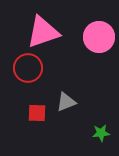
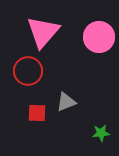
pink triangle: rotated 30 degrees counterclockwise
red circle: moved 3 px down
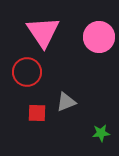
pink triangle: rotated 15 degrees counterclockwise
red circle: moved 1 px left, 1 px down
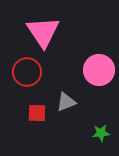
pink circle: moved 33 px down
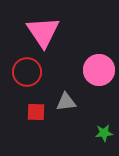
gray triangle: rotated 15 degrees clockwise
red square: moved 1 px left, 1 px up
green star: moved 3 px right
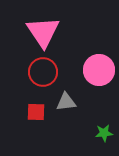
red circle: moved 16 px right
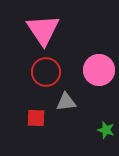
pink triangle: moved 2 px up
red circle: moved 3 px right
red square: moved 6 px down
green star: moved 2 px right, 3 px up; rotated 24 degrees clockwise
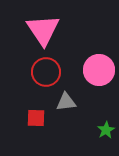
green star: rotated 24 degrees clockwise
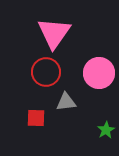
pink triangle: moved 11 px right, 3 px down; rotated 9 degrees clockwise
pink circle: moved 3 px down
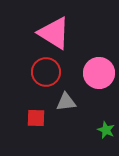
pink triangle: rotated 33 degrees counterclockwise
green star: rotated 18 degrees counterclockwise
